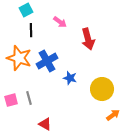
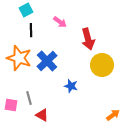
blue cross: rotated 15 degrees counterclockwise
blue star: moved 1 px right, 8 px down
yellow circle: moved 24 px up
pink square: moved 5 px down; rotated 24 degrees clockwise
red triangle: moved 3 px left, 9 px up
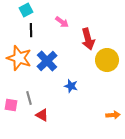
pink arrow: moved 2 px right
yellow circle: moved 5 px right, 5 px up
orange arrow: rotated 32 degrees clockwise
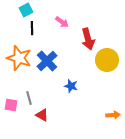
black line: moved 1 px right, 2 px up
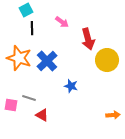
gray line: rotated 56 degrees counterclockwise
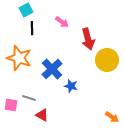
blue cross: moved 5 px right, 8 px down
orange arrow: moved 1 px left, 2 px down; rotated 40 degrees clockwise
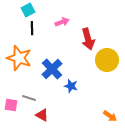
cyan square: moved 2 px right
pink arrow: rotated 56 degrees counterclockwise
orange arrow: moved 2 px left, 1 px up
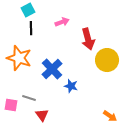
black line: moved 1 px left
red triangle: rotated 24 degrees clockwise
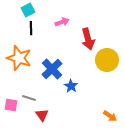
blue star: rotated 16 degrees clockwise
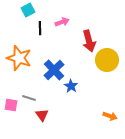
black line: moved 9 px right
red arrow: moved 1 px right, 2 px down
blue cross: moved 2 px right, 1 px down
orange arrow: rotated 16 degrees counterclockwise
